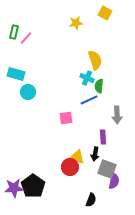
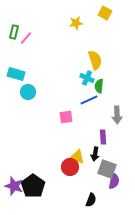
pink square: moved 1 px up
purple star: moved 2 px up; rotated 24 degrees clockwise
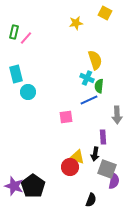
cyan rectangle: rotated 60 degrees clockwise
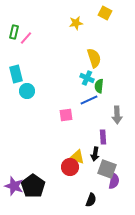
yellow semicircle: moved 1 px left, 2 px up
cyan circle: moved 1 px left, 1 px up
pink square: moved 2 px up
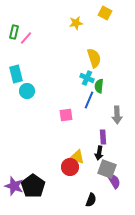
blue line: rotated 42 degrees counterclockwise
black arrow: moved 4 px right, 1 px up
purple semicircle: rotated 42 degrees counterclockwise
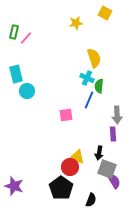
purple rectangle: moved 10 px right, 3 px up
black pentagon: moved 28 px right, 2 px down
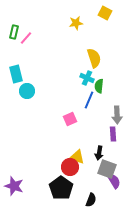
pink square: moved 4 px right, 4 px down; rotated 16 degrees counterclockwise
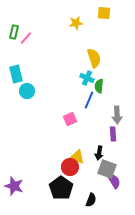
yellow square: moved 1 px left; rotated 24 degrees counterclockwise
